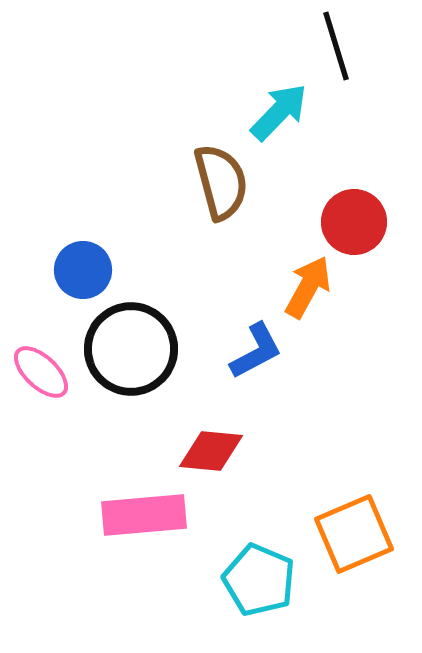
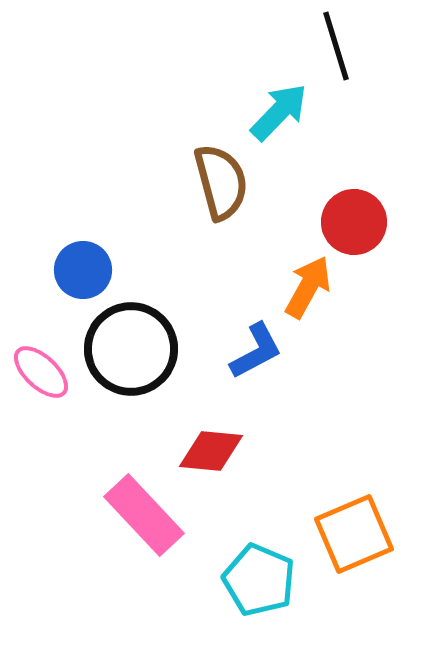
pink rectangle: rotated 52 degrees clockwise
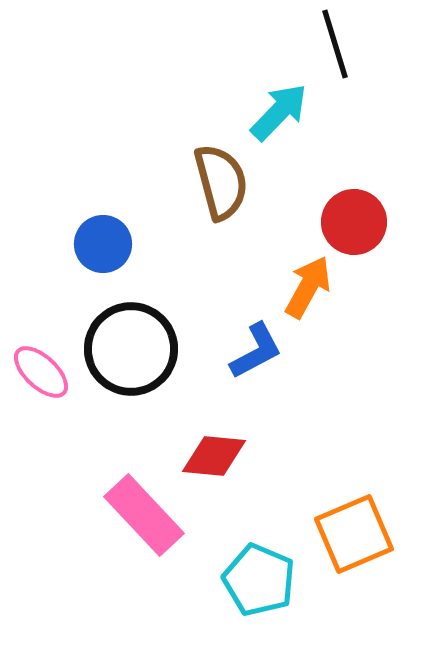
black line: moved 1 px left, 2 px up
blue circle: moved 20 px right, 26 px up
red diamond: moved 3 px right, 5 px down
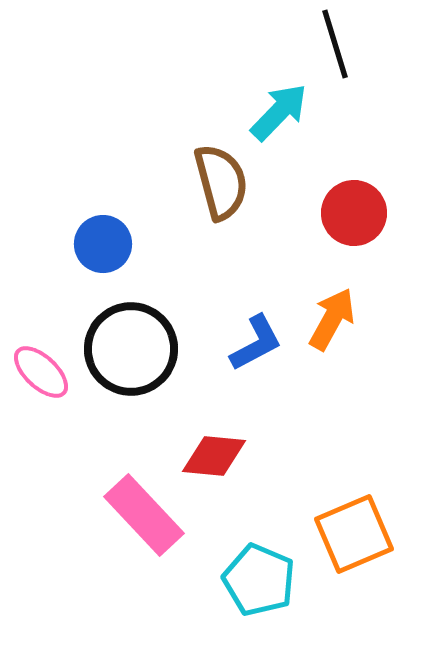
red circle: moved 9 px up
orange arrow: moved 24 px right, 32 px down
blue L-shape: moved 8 px up
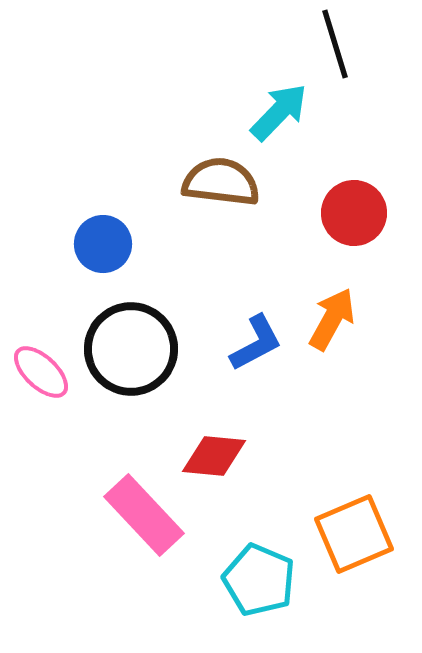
brown semicircle: rotated 68 degrees counterclockwise
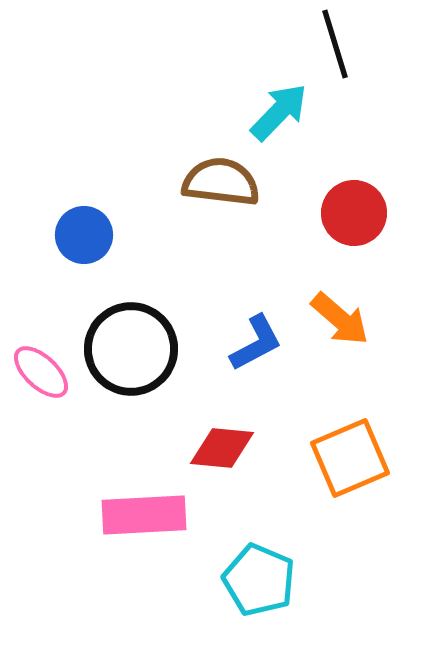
blue circle: moved 19 px left, 9 px up
orange arrow: moved 8 px right; rotated 102 degrees clockwise
red diamond: moved 8 px right, 8 px up
pink rectangle: rotated 50 degrees counterclockwise
orange square: moved 4 px left, 76 px up
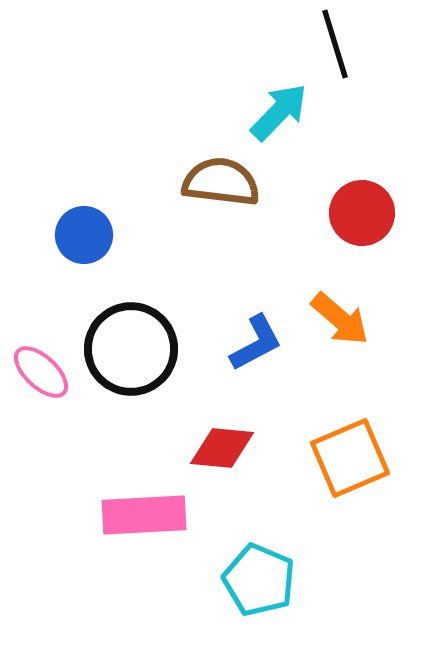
red circle: moved 8 px right
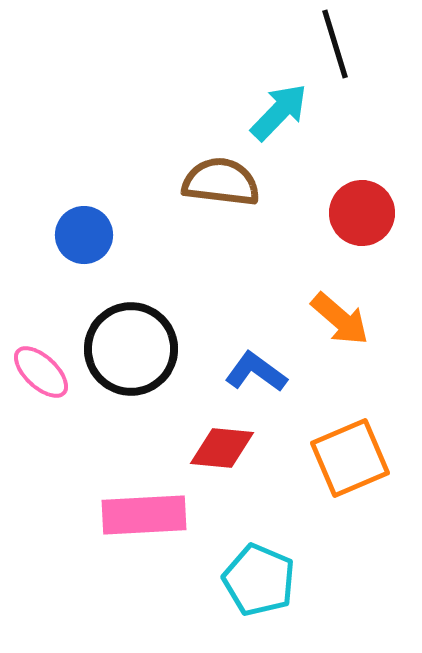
blue L-shape: moved 29 px down; rotated 116 degrees counterclockwise
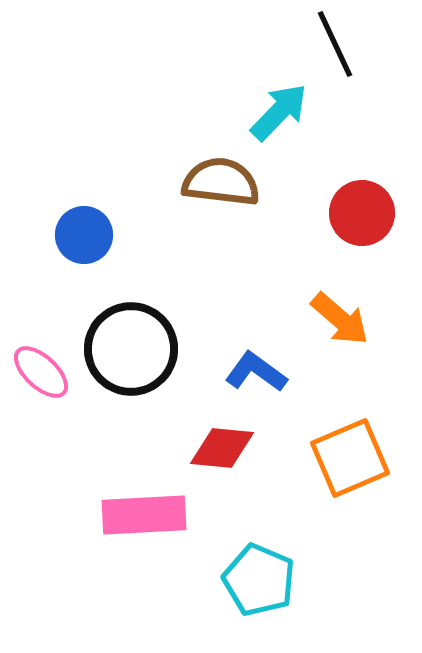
black line: rotated 8 degrees counterclockwise
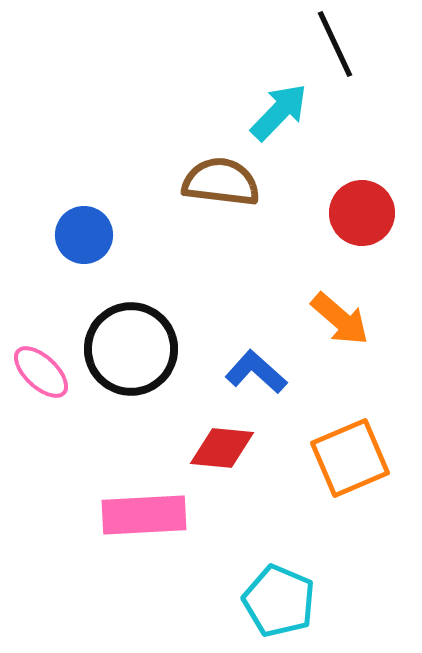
blue L-shape: rotated 6 degrees clockwise
cyan pentagon: moved 20 px right, 21 px down
